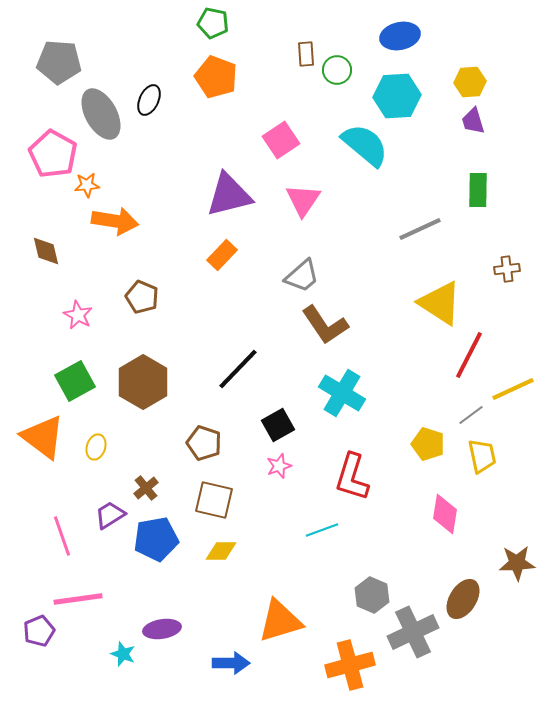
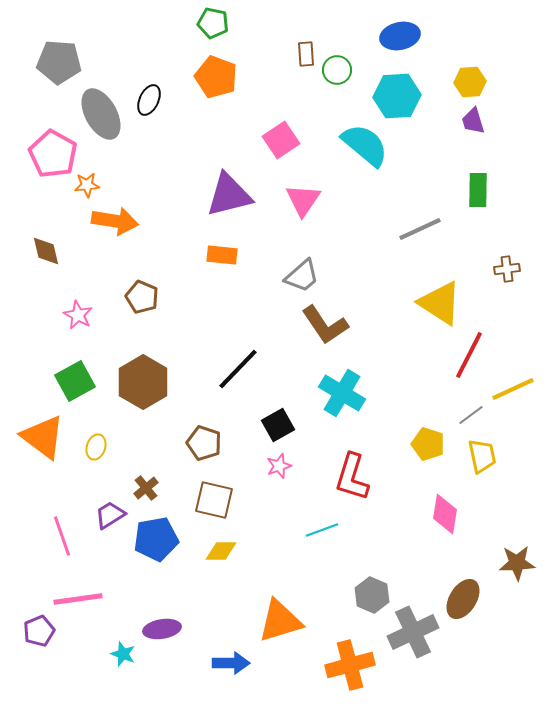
orange rectangle at (222, 255): rotated 52 degrees clockwise
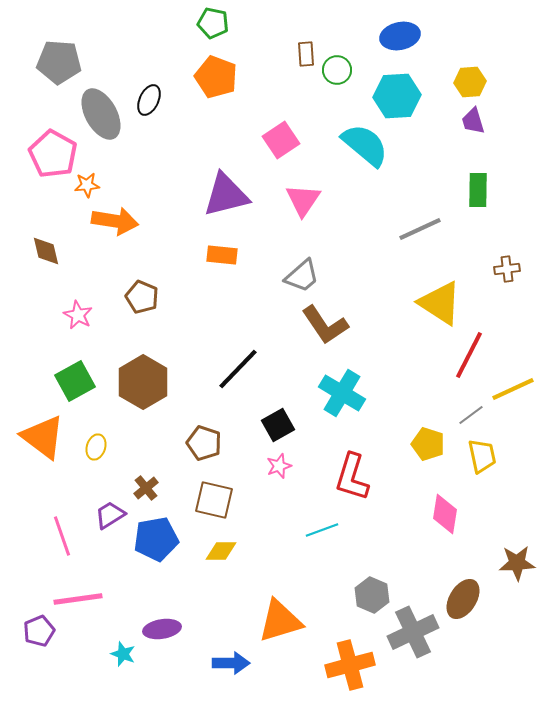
purple triangle at (229, 195): moved 3 px left
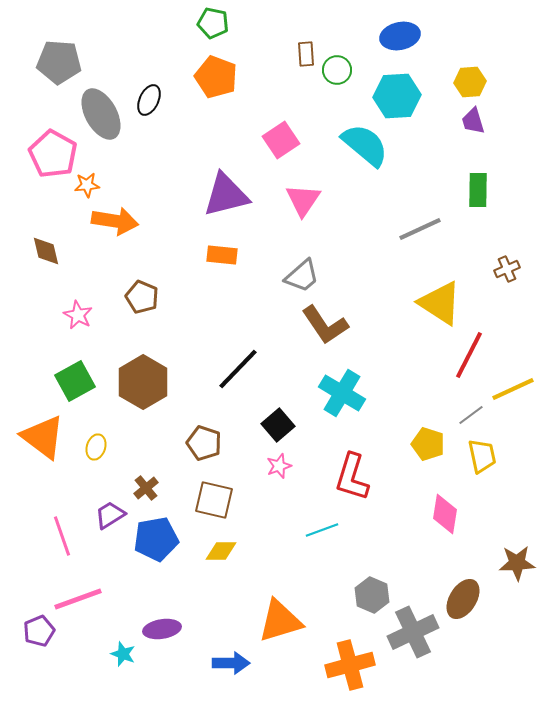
brown cross at (507, 269): rotated 15 degrees counterclockwise
black square at (278, 425): rotated 12 degrees counterclockwise
pink line at (78, 599): rotated 12 degrees counterclockwise
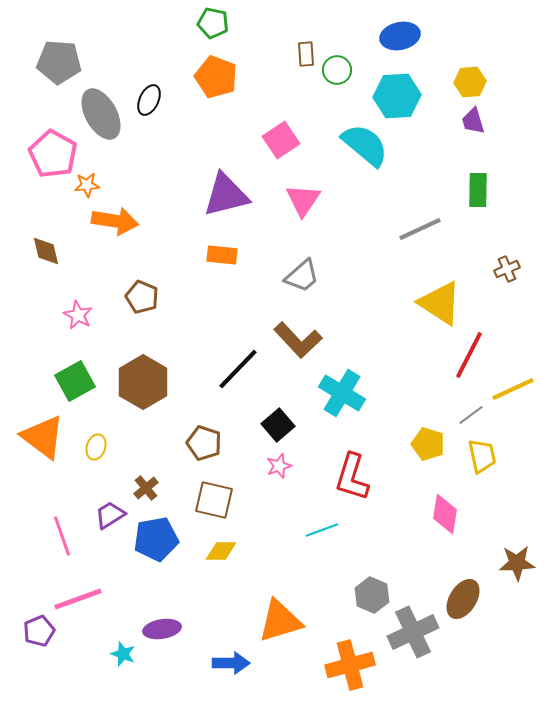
brown L-shape at (325, 325): moved 27 px left, 15 px down; rotated 9 degrees counterclockwise
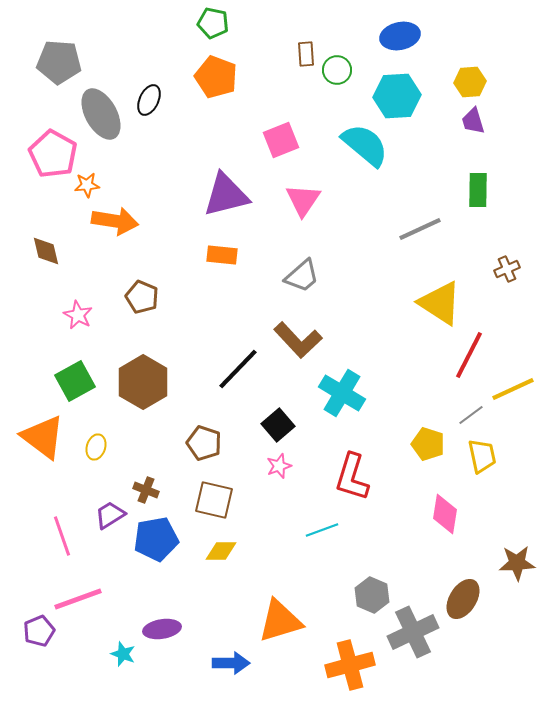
pink square at (281, 140): rotated 12 degrees clockwise
brown cross at (146, 488): moved 2 px down; rotated 30 degrees counterclockwise
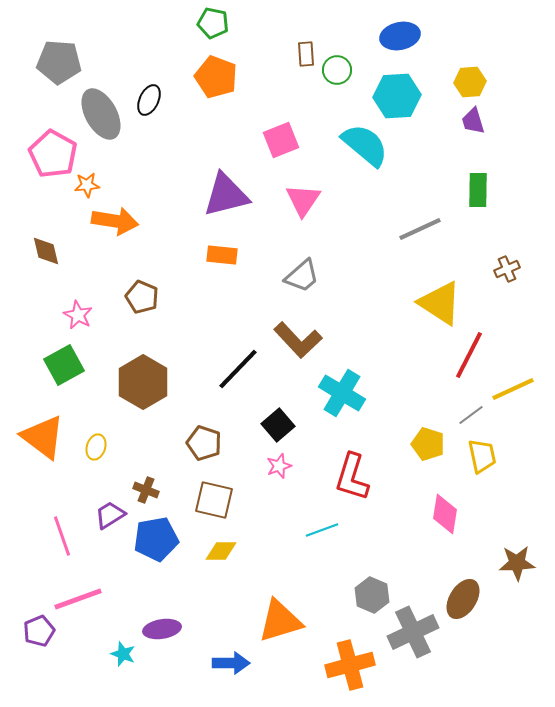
green square at (75, 381): moved 11 px left, 16 px up
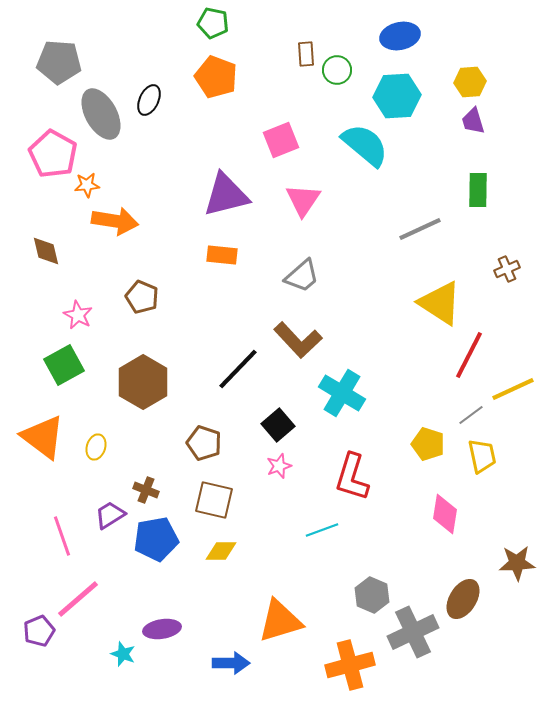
pink line at (78, 599): rotated 21 degrees counterclockwise
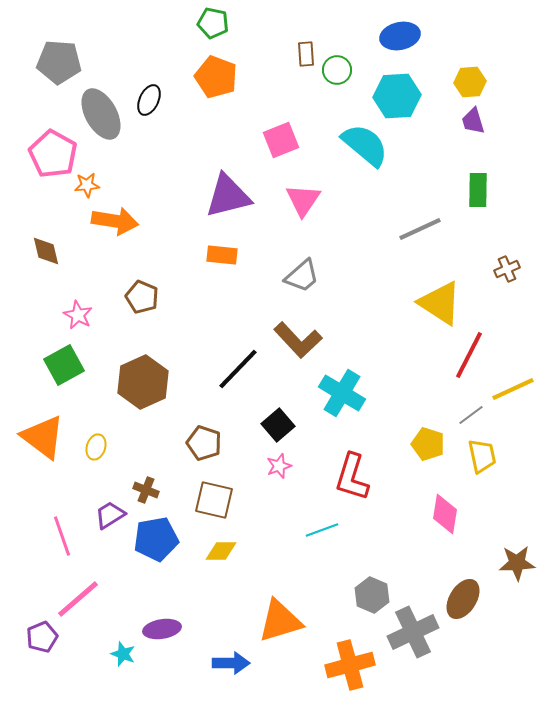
purple triangle at (226, 195): moved 2 px right, 1 px down
brown hexagon at (143, 382): rotated 6 degrees clockwise
purple pentagon at (39, 631): moved 3 px right, 6 px down
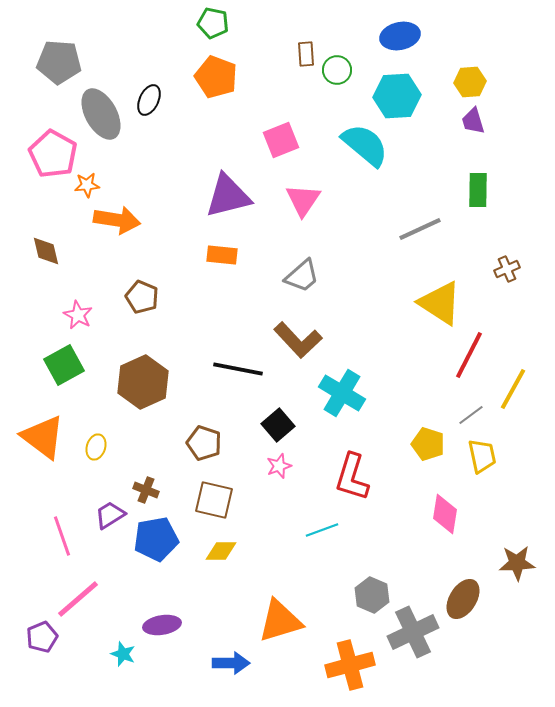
orange arrow at (115, 221): moved 2 px right, 1 px up
black line at (238, 369): rotated 57 degrees clockwise
yellow line at (513, 389): rotated 36 degrees counterclockwise
purple ellipse at (162, 629): moved 4 px up
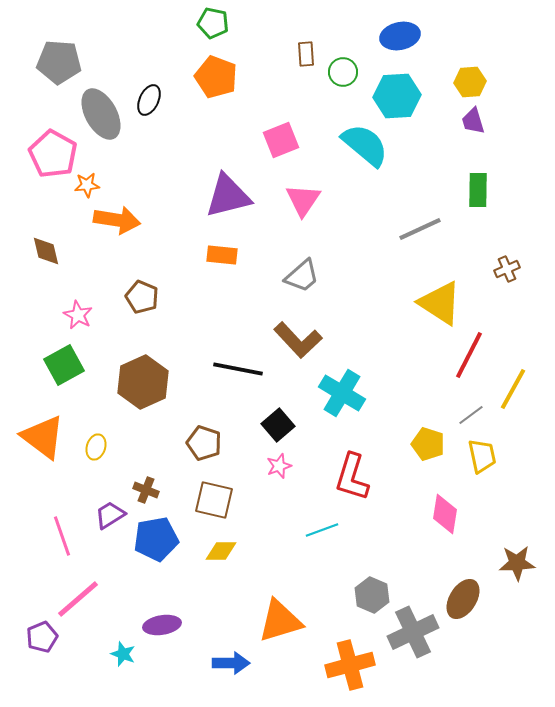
green circle at (337, 70): moved 6 px right, 2 px down
